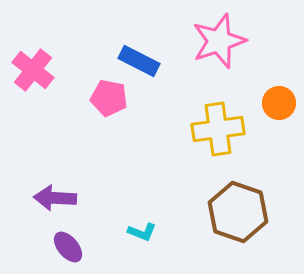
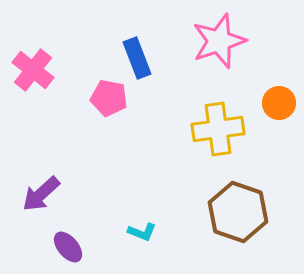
blue rectangle: moved 2 px left, 3 px up; rotated 42 degrees clockwise
purple arrow: moved 14 px left, 4 px up; rotated 45 degrees counterclockwise
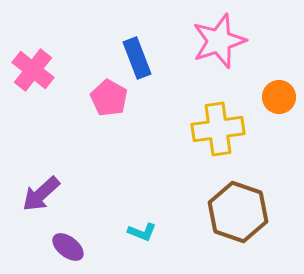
pink pentagon: rotated 18 degrees clockwise
orange circle: moved 6 px up
purple ellipse: rotated 12 degrees counterclockwise
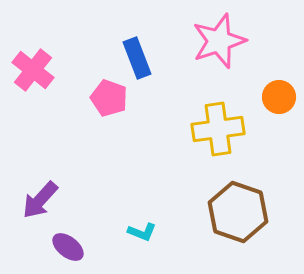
pink pentagon: rotated 9 degrees counterclockwise
purple arrow: moved 1 px left, 6 px down; rotated 6 degrees counterclockwise
